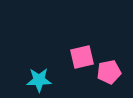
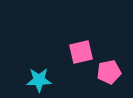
pink square: moved 1 px left, 5 px up
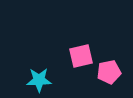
pink square: moved 4 px down
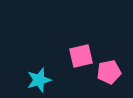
cyan star: rotated 15 degrees counterclockwise
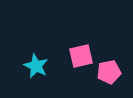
cyan star: moved 3 px left, 14 px up; rotated 30 degrees counterclockwise
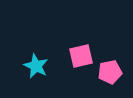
pink pentagon: moved 1 px right
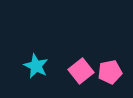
pink square: moved 15 px down; rotated 25 degrees counterclockwise
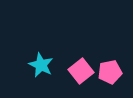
cyan star: moved 5 px right, 1 px up
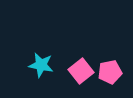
cyan star: rotated 15 degrees counterclockwise
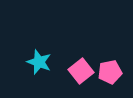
cyan star: moved 2 px left, 3 px up; rotated 10 degrees clockwise
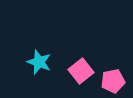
pink pentagon: moved 3 px right, 9 px down
